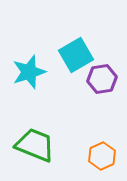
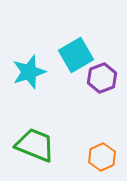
purple hexagon: moved 1 px up; rotated 12 degrees counterclockwise
orange hexagon: moved 1 px down
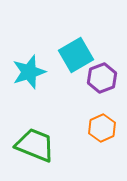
orange hexagon: moved 29 px up
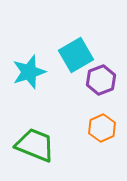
purple hexagon: moved 1 px left, 2 px down
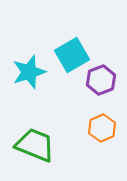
cyan square: moved 4 px left
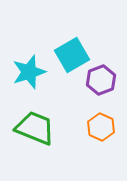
orange hexagon: moved 1 px left, 1 px up; rotated 12 degrees counterclockwise
green trapezoid: moved 17 px up
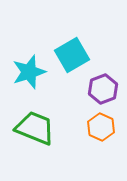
purple hexagon: moved 2 px right, 9 px down
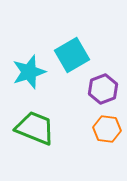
orange hexagon: moved 6 px right, 2 px down; rotated 16 degrees counterclockwise
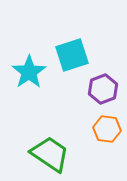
cyan square: rotated 12 degrees clockwise
cyan star: rotated 16 degrees counterclockwise
green trapezoid: moved 15 px right, 26 px down; rotated 12 degrees clockwise
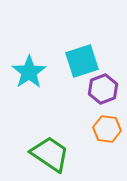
cyan square: moved 10 px right, 6 px down
